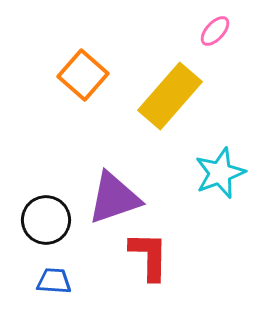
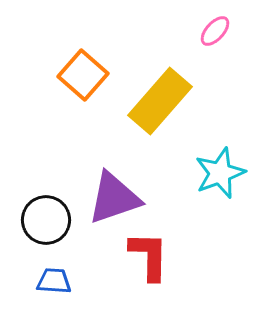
yellow rectangle: moved 10 px left, 5 px down
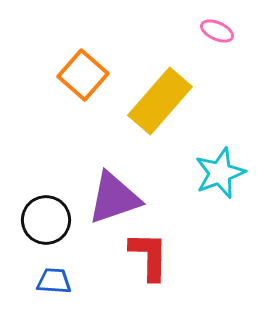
pink ellipse: moved 2 px right; rotated 72 degrees clockwise
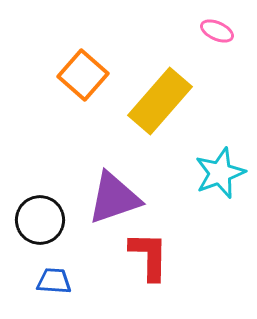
black circle: moved 6 px left
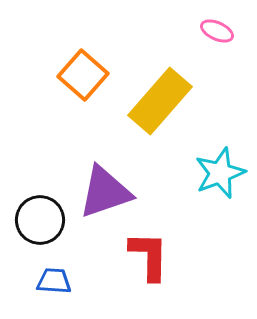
purple triangle: moved 9 px left, 6 px up
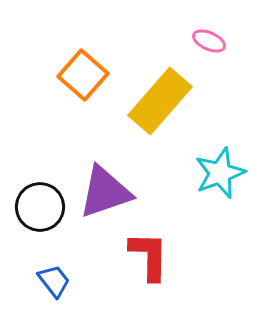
pink ellipse: moved 8 px left, 10 px down
black circle: moved 13 px up
blue trapezoid: rotated 48 degrees clockwise
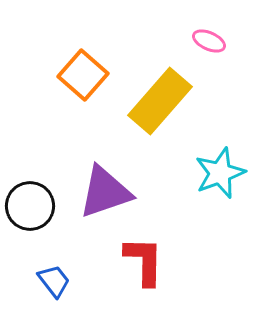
black circle: moved 10 px left, 1 px up
red L-shape: moved 5 px left, 5 px down
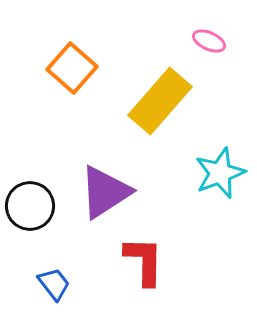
orange square: moved 11 px left, 7 px up
purple triangle: rotated 14 degrees counterclockwise
blue trapezoid: moved 3 px down
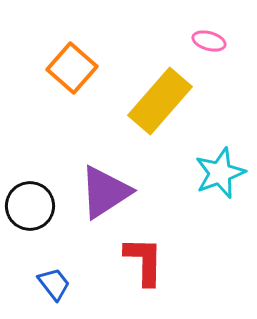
pink ellipse: rotated 8 degrees counterclockwise
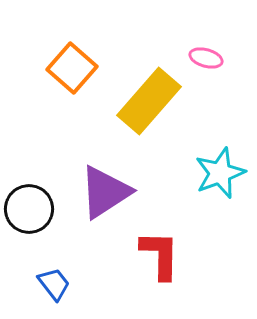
pink ellipse: moved 3 px left, 17 px down
yellow rectangle: moved 11 px left
black circle: moved 1 px left, 3 px down
red L-shape: moved 16 px right, 6 px up
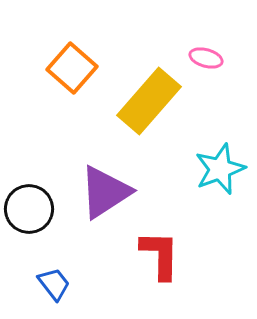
cyan star: moved 4 px up
